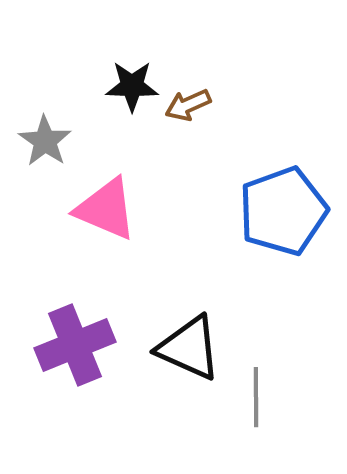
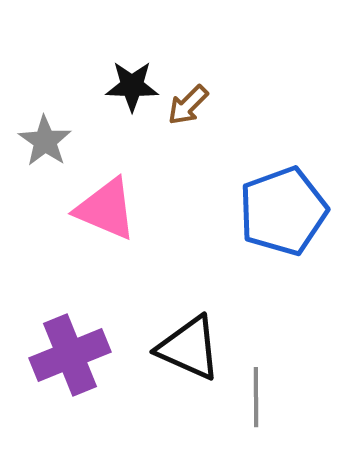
brown arrow: rotated 21 degrees counterclockwise
purple cross: moved 5 px left, 10 px down
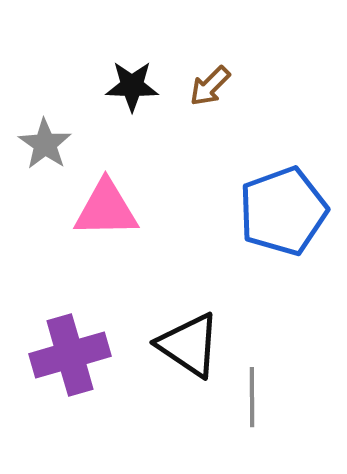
brown arrow: moved 22 px right, 19 px up
gray star: moved 3 px down
pink triangle: rotated 24 degrees counterclockwise
black triangle: moved 3 px up; rotated 10 degrees clockwise
purple cross: rotated 6 degrees clockwise
gray line: moved 4 px left
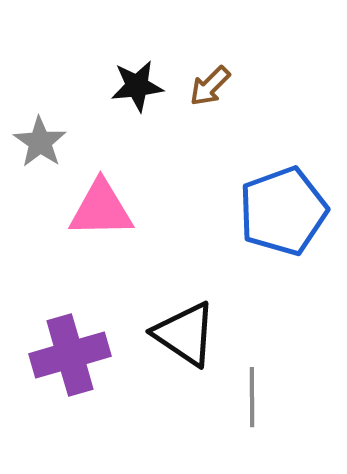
black star: moved 5 px right; rotated 8 degrees counterclockwise
gray star: moved 5 px left, 2 px up
pink triangle: moved 5 px left
black triangle: moved 4 px left, 11 px up
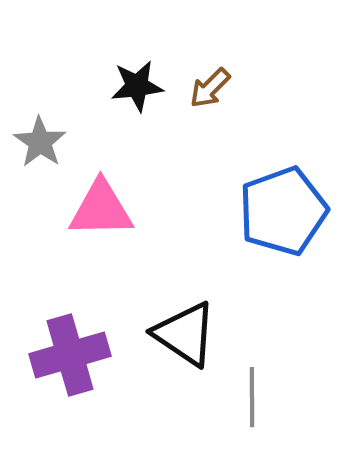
brown arrow: moved 2 px down
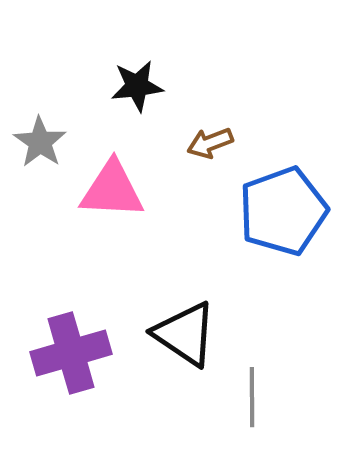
brown arrow: moved 55 px down; rotated 24 degrees clockwise
pink triangle: moved 11 px right, 19 px up; rotated 4 degrees clockwise
purple cross: moved 1 px right, 2 px up
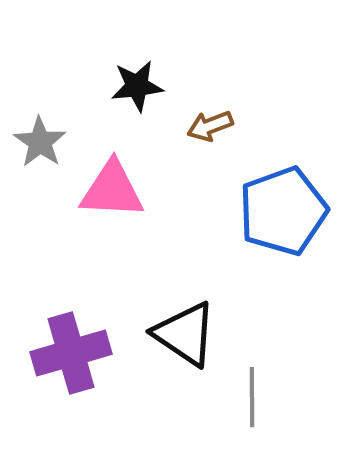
brown arrow: moved 17 px up
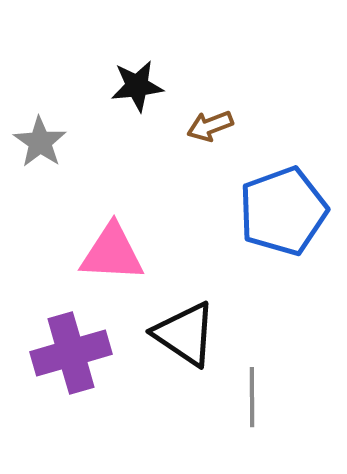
pink triangle: moved 63 px down
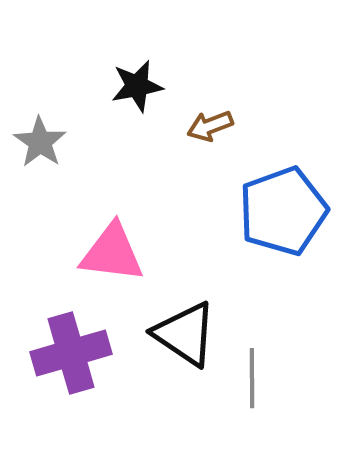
black star: rotated 4 degrees counterclockwise
pink triangle: rotated 4 degrees clockwise
gray line: moved 19 px up
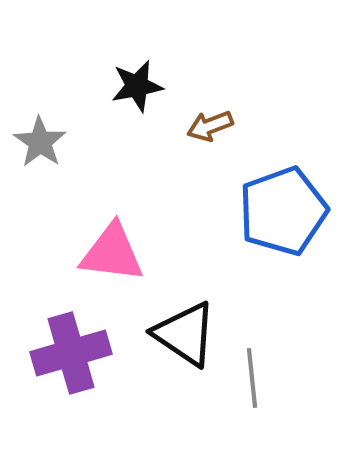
gray line: rotated 6 degrees counterclockwise
